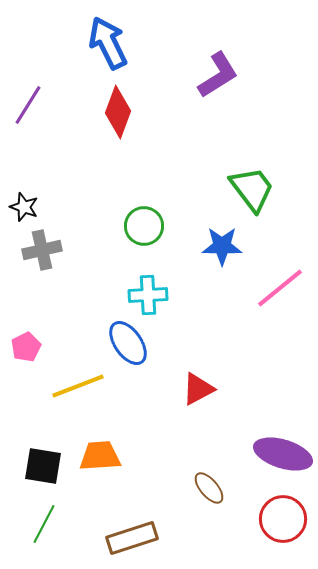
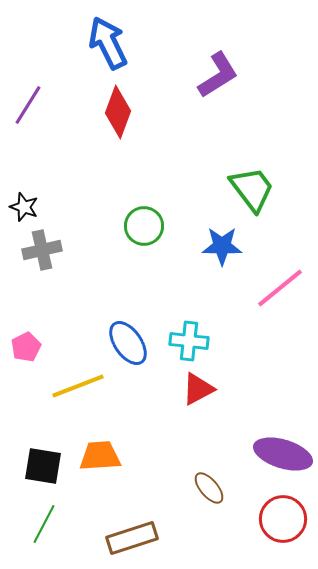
cyan cross: moved 41 px right, 46 px down; rotated 9 degrees clockwise
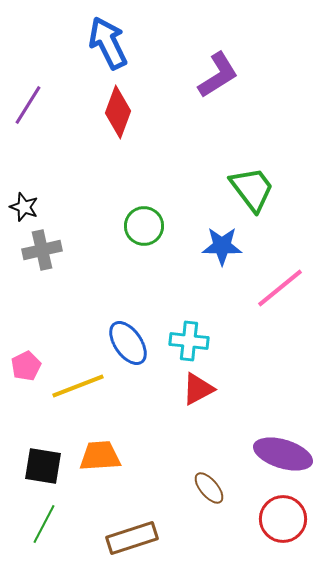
pink pentagon: moved 19 px down
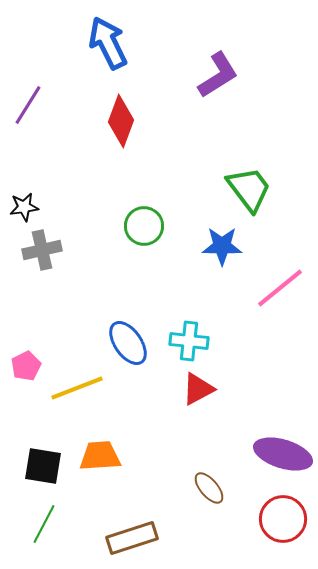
red diamond: moved 3 px right, 9 px down
green trapezoid: moved 3 px left
black star: rotated 28 degrees counterclockwise
yellow line: moved 1 px left, 2 px down
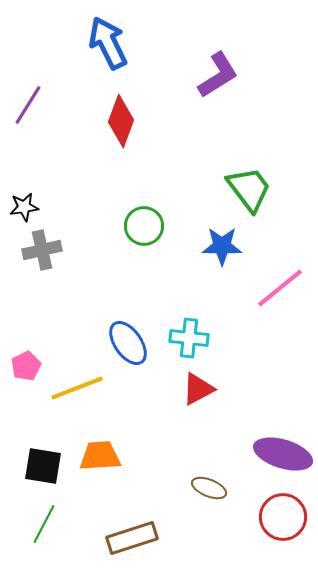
cyan cross: moved 3 px up
brown ellipse: rotated 28 degrees counterclockwise
red circle: moved 2 px up
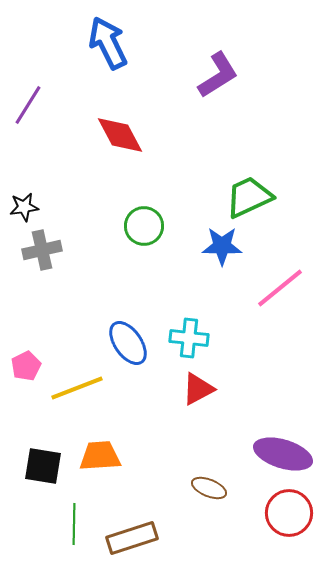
red diamond: moved 1 px left, 14 px down; rotated 48 degrees counterclockwise
green trapezoid: moved 8 px down; rotated 78 degrees counterclockwise
red circle: moved 6 px right, 4 px up
green line: moved 30 px right; rotated 27 degrees counterclockwise
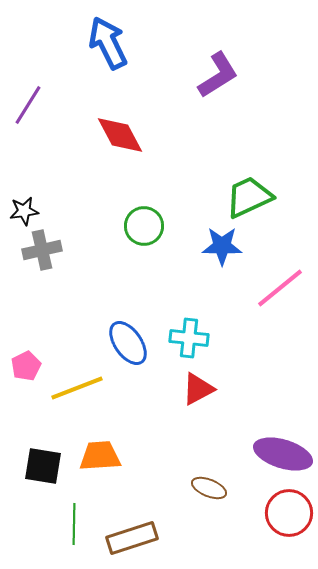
black star: moved 4 px down
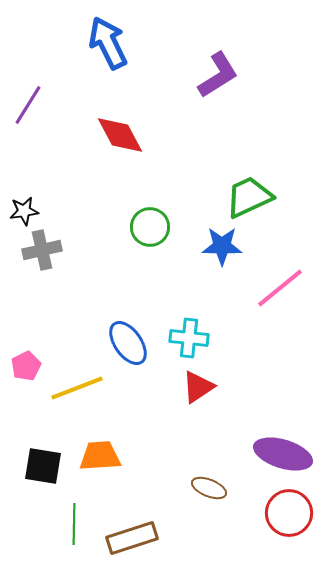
green circle: moved 6 px right, 1 px down
red triangle: moved 2 px up; rotated 6 degrees counterclockwise
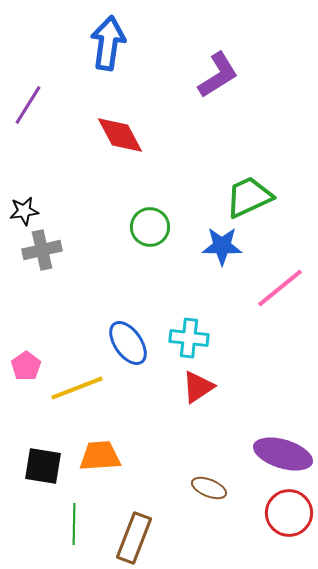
blue arrow: rotated 34 degrees clockwise
pink pentagon: rotated 8 degrees counterclockwise
brown rectangle: moved 2 px right; rotated 51 degrees counterclockwise
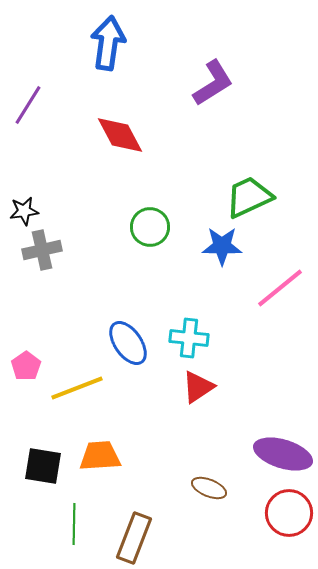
purple L-shape: moved 5 px left, 8 px down
